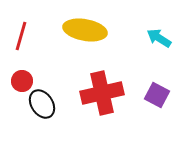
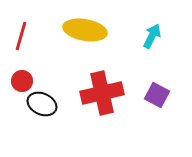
cyan arrow: moved 7 px left, 2 px up; rotated 85 degrees clockwise
black ellipse: rotated 32 degrees counterclockwise
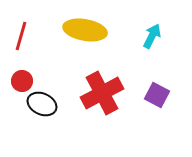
red cross: rotated 15 degrees counterclockwise
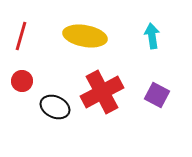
yellow ellipse: moved 6 px down
cyan arrow: rotated 35 degrees counterclockwise
red cross: moved 1 px up
black ellipse: moved 13 px right, 3 px down
